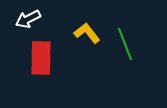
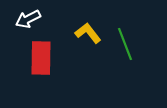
yellow L-shape: moved 1 px right
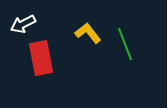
white arrow: moved 5 px left, 5 px down
red rectangle: rotated 12 degrees counterclockwise
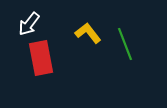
white arrow: moved 6 px right; rotated 25 degrees counterclockwise
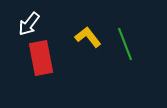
yellow L-shape: moved 4 px down
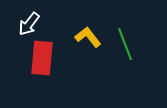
red rectangle: moved 1 px right; rotated 16 degrees clockwise
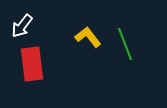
white arrow: moved 7 px left, 2 px down
red rectangle: moved 10 px left, 6 px down; rotated 12 degrees counterclockwise
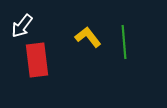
green line: moved 1 px left, 2 px up; rotated 16 degrees clockwise
red rectangle: moved 5 px right, 4 px up
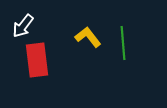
white arrow: moved 1 px right
green line: moved 1 px left, 1 px down
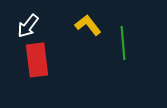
white arrow: moved 5 px right
yellow L-shape: moved 12 px up
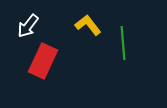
red rectangle: moved 6 px right, 1 px down; rotated 32 degrees clockwise
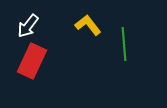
green line: moved 1 px right, 1 px down
red rectangle: moved 11 px left
